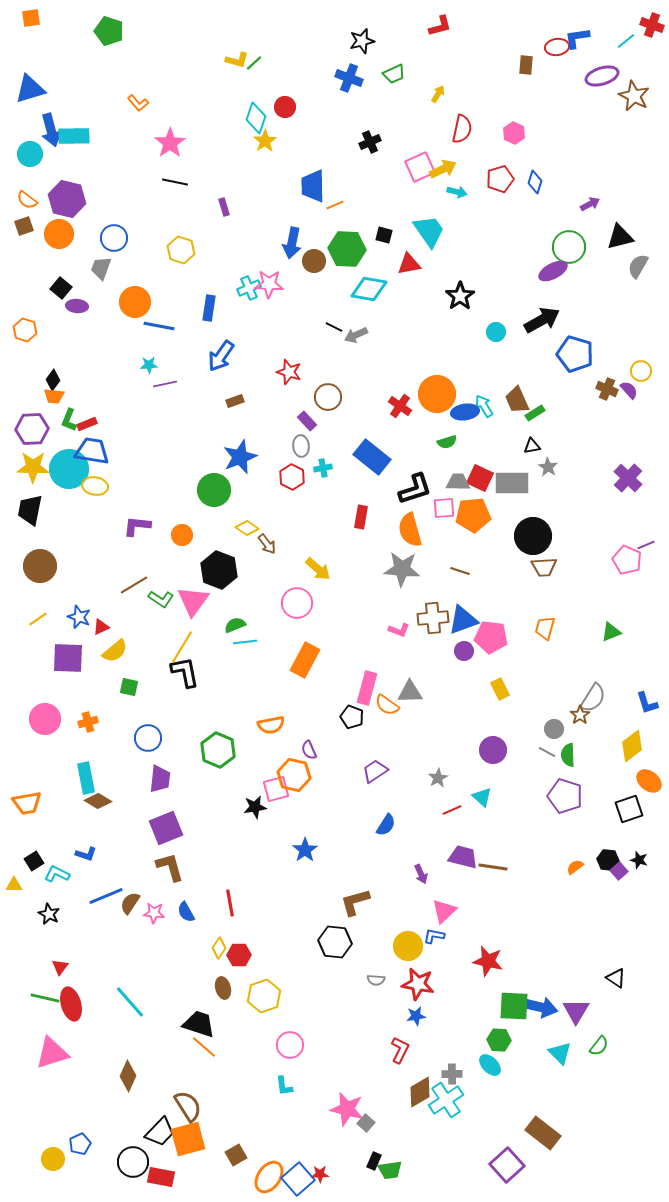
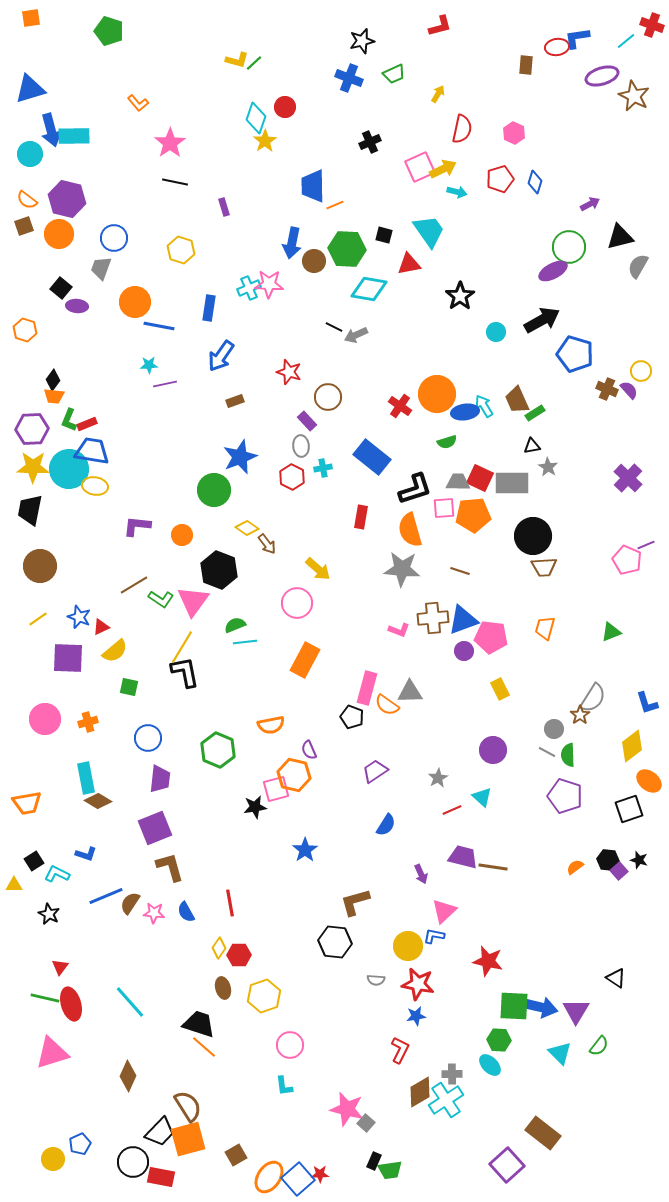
purple square at (166, 828): moved 11 px left
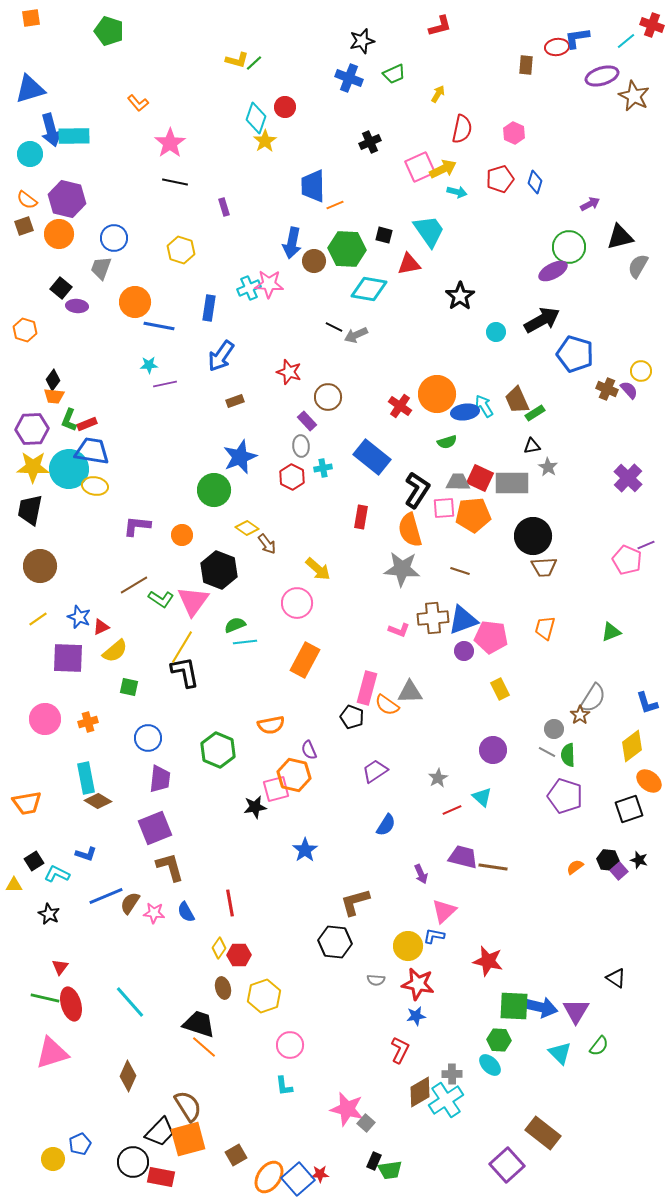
black L-shape at (415, 489): moved 2 px right, 1 px down; rotated 39 degrees counterclockwise
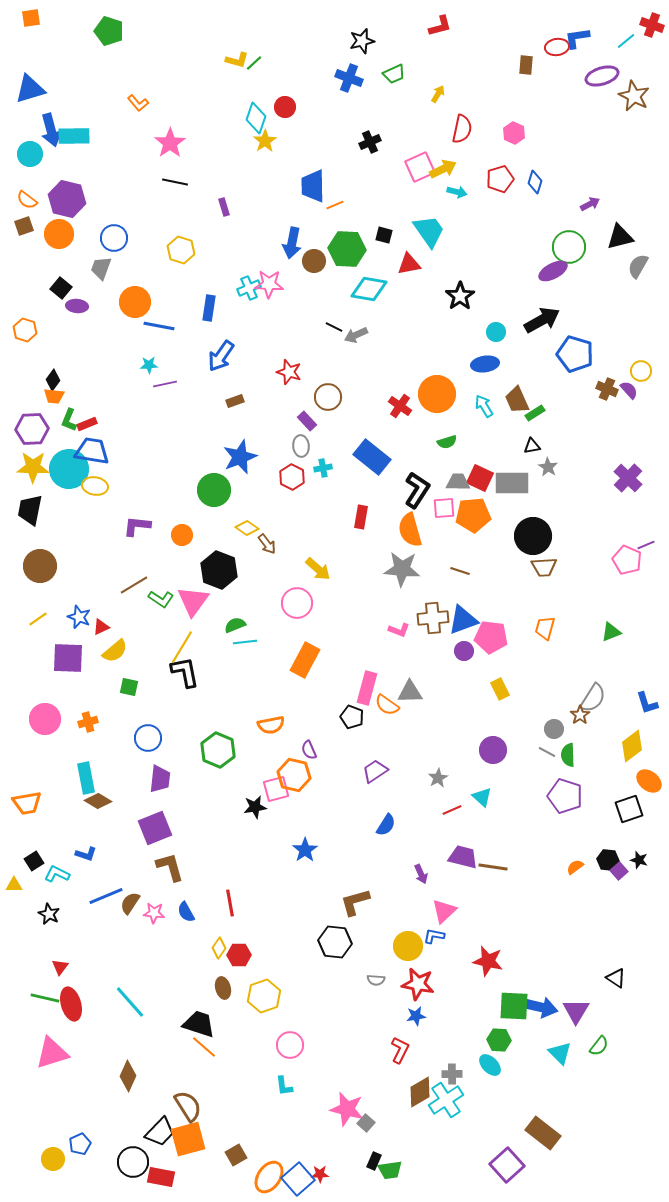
blue ellipse at (465, 412): moved 20 px right, 48 px up
